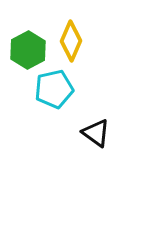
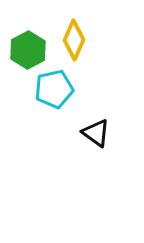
yellow diamond: moved 3 px right, 1 px up
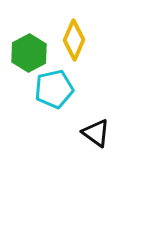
green hexagon: moved 1 px right, 3 px down
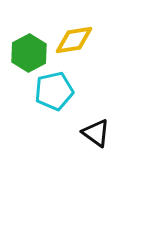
yellow diamond: rotated 57 degrees clockwise
cyan pentagon: moved 2 px down
